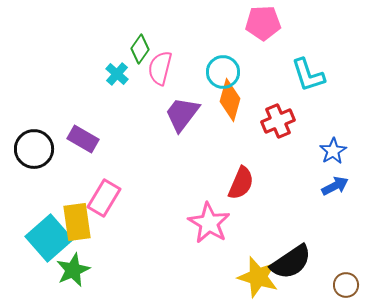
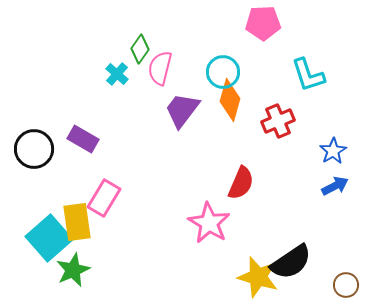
purple trapezoid: moved 4 px up
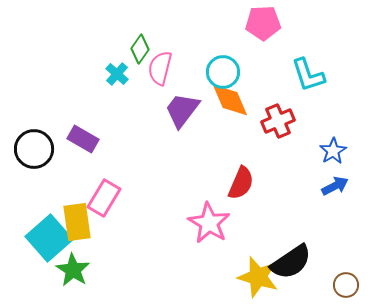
orange diamond: rotated 39 degrees counterclockwise
green star: rotated 16 degrees counterclockwise
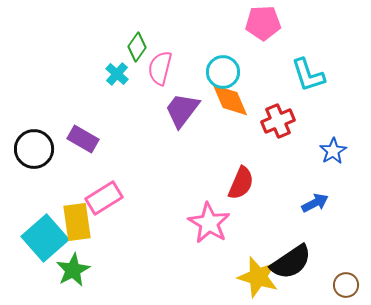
green diamond: moved 3 px left, 2 px up
blue arrow: moved 20 px left, 17 px down
pink rectangle: rotated 27 degrees clockwise
cyan square: moved 4 px left
green star: rotated 12 degrees clockwise
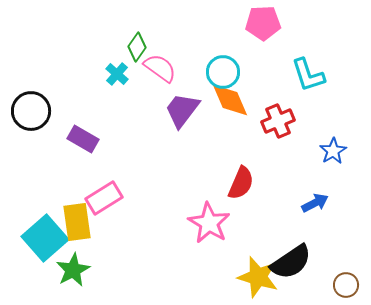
pink semicircle: rotated 112 degrees clockwise
black circle: moved 3 px left, 38 px up
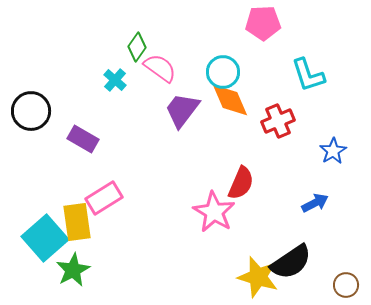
cyan cross: moved 2 px left, 6 px down
pink star: moved 5 px right, 11 px up
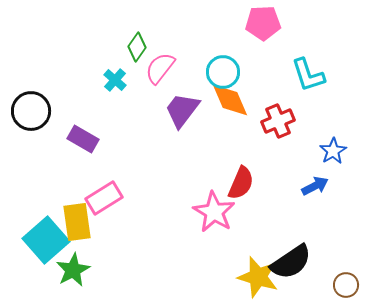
pink semicircle: rotated 88 degrees counterclockwise
blue arrow: moved 17 px up
cyan square: moved 1 px right, 2 px down
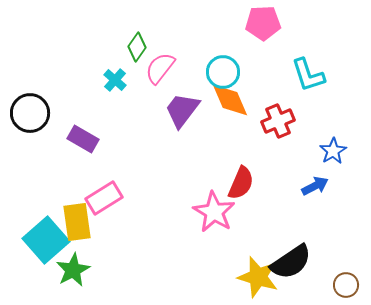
black circle: moved 1 px left, 2 px down
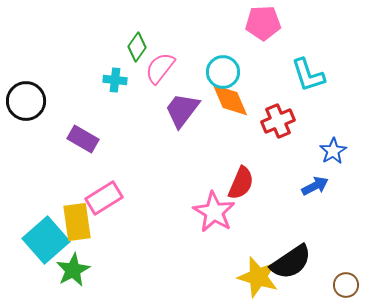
cyan cross: rotated 35 degrees counterclockwise
black circle: moved 4 px left, 12 px up
